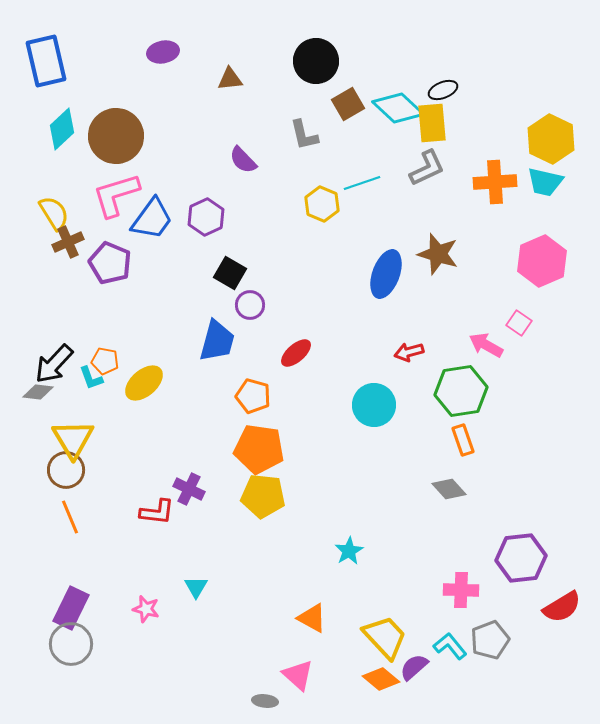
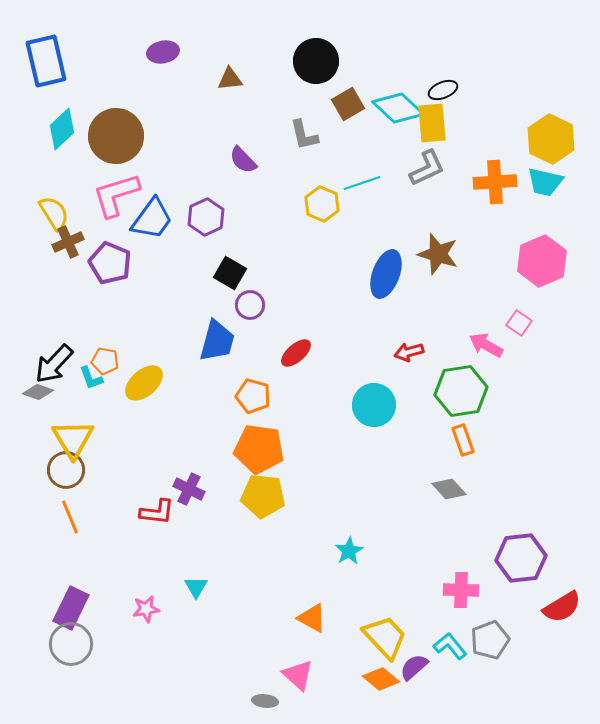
gray diamond at (38, 392): rotated 12 degrees clockwise
pink star at (146, 609): rotated 24 degrees counterclockwise
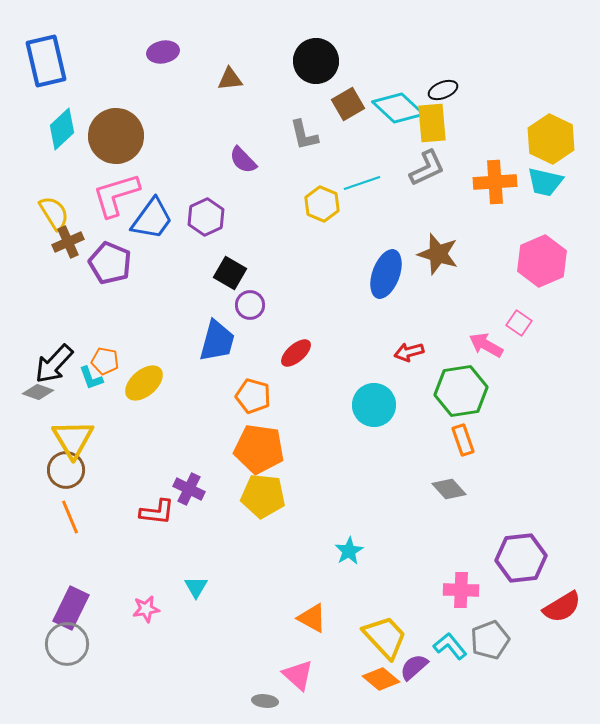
gray circle at (71, 644): moved 4 px left
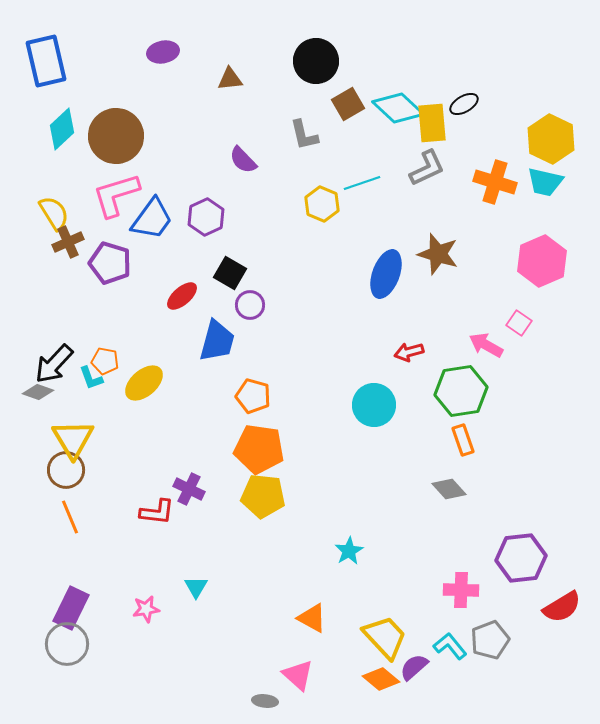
black ellipse at (443, 90): moved 21 px right, 14 px down; rotated 8 degrees counterclockwise
orange cross at (495, 182): rotated 21 degrees clockwise
purple pentagon at (110, 263): rotated 6 degrees counterclockwise
red ellipse at (296, 353): moved 114 px left, 57 px up
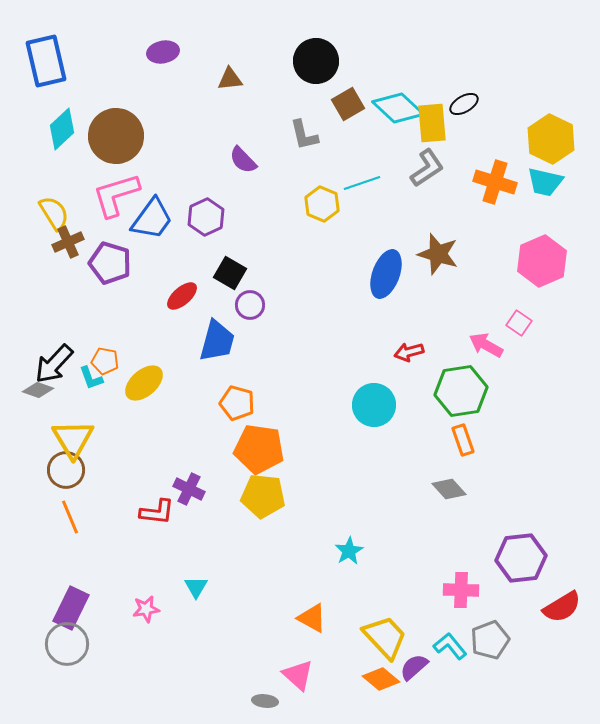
gray L-shape at (427, 168): rotated 9 degrees counterclockwise
gray diamond at (38, 392): moved 2 px up
orange pentagon at (253, 396): moved 16 px left, 7 px down
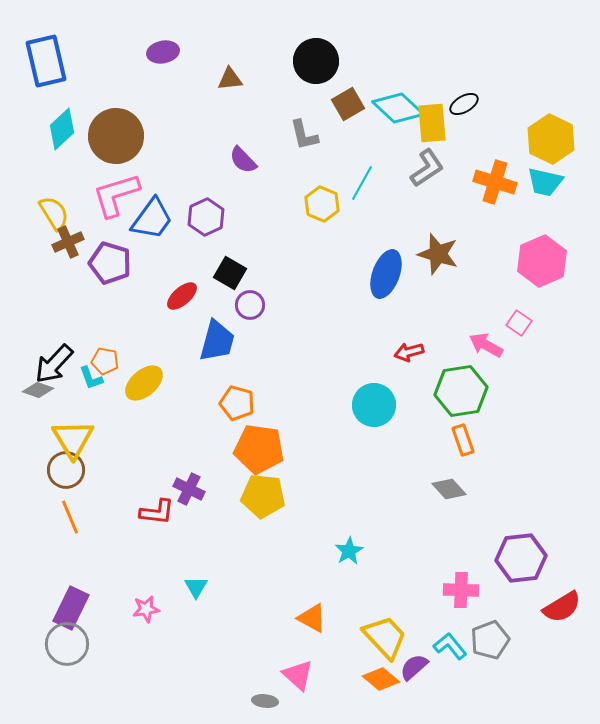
cyan line at (362, 183): rotated 42 degrees counterclockwise
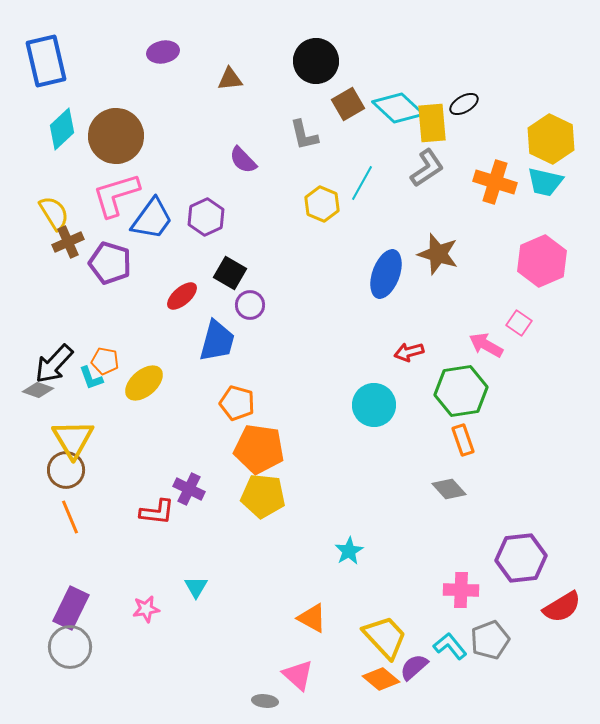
gray circle at (67, 644): moved 3 px right, 3 px down
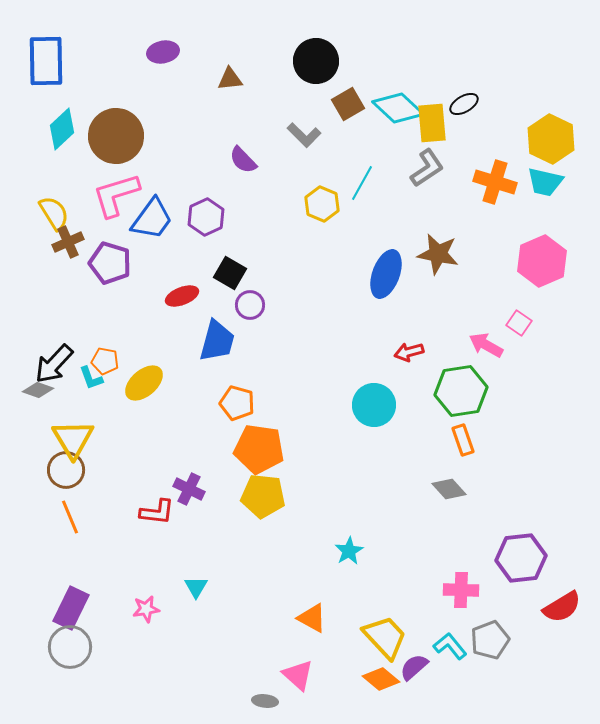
blue rectangle at (46, 61): rotated 12 degrees clockwise
gray L-shape at (304, 135): rotated 32 degrees counterclockwise
brown star at (438, 254): rotated 6 degrees counterclockwise
red ellipse at (182, 296): rotated 20 degrees clockwise
